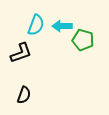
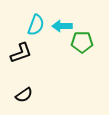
green pentagon: moved 1 px left, 2 px down; rotated 15 degrees counterclockwise
black semicircle: rotated 36 degrees clockwise
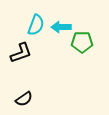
cyan arrow: moved 1 px left, 1 px down
black semicircle: moved 4 px down
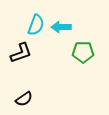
green pentagon: moved 1 px right, 10 px down
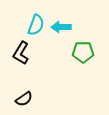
black L-shape: rotated 140 degrees clockwise
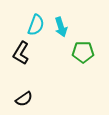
cyan arrow: rotated 108 degrees counterclockwise
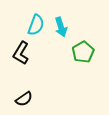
green pentagon: rotated 30 degrees counterclockwise
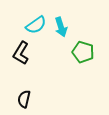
cyan semicircle: rotated 35 degrees clockwise
green pentagon: rotated 25 degrees counterclockwise
black semicircle: rotated 138 degrees clockwise
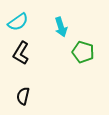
cyan semicircle: moved 18 px left, 3 px up
black semicircle: moved 1 px left, 3 px up
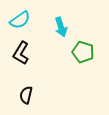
cyan semicircle: moved 2 px right, 2 px up
black semicircle: moved 3 px right, 1 px up
